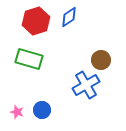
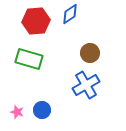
blue diamond: moved 1 px right, 3 px up
red hexagon: rotated 12 degrees clockwise
brown circle: moved 11 px left, 7 px up
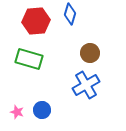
blue diamond: rotated 40 degrees counterclockwise
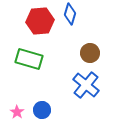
red hexagon: moved 4 px right
blue cross: rotated 20 degrees counterclockwise
pink star: rotated 16 degrees clockwise
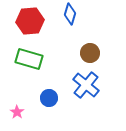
red hexagon: moved 10 px left
blue circle: moved 7 px right, 12 px up
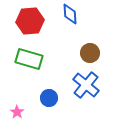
blue diamond: rotated 20 degrees counterclockwise
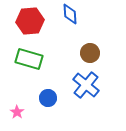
blue circle: moved 1 px left
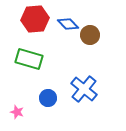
blue diamond: moved 2 px left, 10 px down; rotated 40 degrees counterclockwise
red hexagon: moved 5 px right, 2 px up
brown circle: moved 18 px up
blue cross: moved 2 px left, 4 px down
pink star: rotated 16 degrees counterclockwise
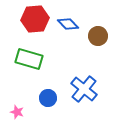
brown circle: moved 8 px right, 1 px down
